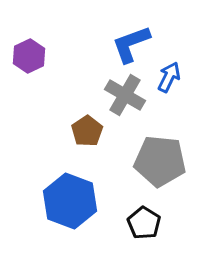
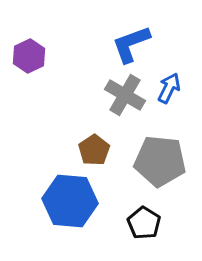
blue arrow: moved 11 px down
brown pentagon: moved 7 px right, 19 px down
blue hexagon: rotated 16 degrees counterclockwise
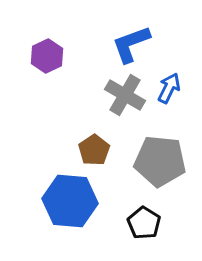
purple hexagon: moved 18 px right
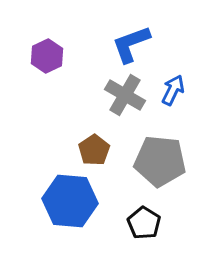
blue arrow: moved 4 px right, 2 px down
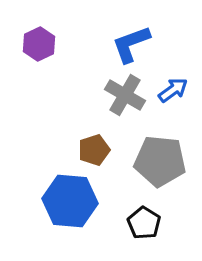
purple hexagon: moved 8 px left, 12 px up
blue arrow: rotated 28 degrees clockwise
brown pentagon: rotated 16 degrees clockwise
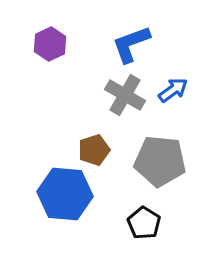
purple hexagon: moved 11 px right
blue hexagon: moved 5 px left, 7 px up
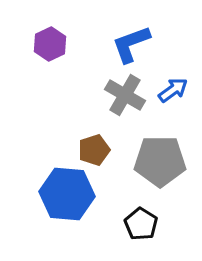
gray pentagon: rotated 6 degrees counterclockwise
blue hexagon: moved 2 px right
black pentagon: moved 3 px left, 1 px down
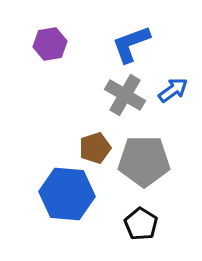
purple hexagon: rotated 16 degrees clockwise
brown pentagon: moved 1 px right, 2 px up
gray pentagon: moved 16 px left
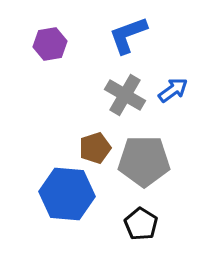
blue L-shape: moved 3 px left, 9 px up
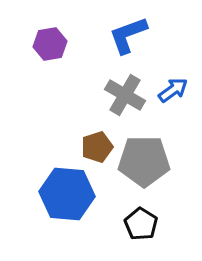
brown pentagon: moved 2 px right, 1 px up
